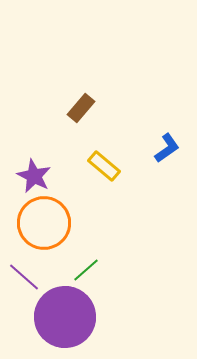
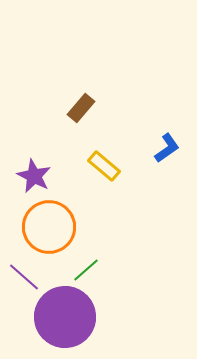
orange circle: moved 5 px right, 4 px down
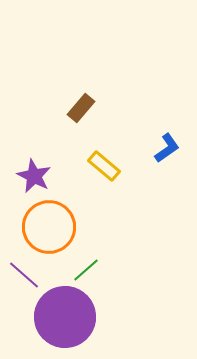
purple line: moved 2 px up
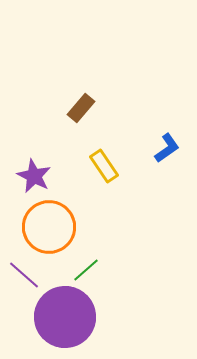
yellow rectangle: rotated 16 degrees clockwise
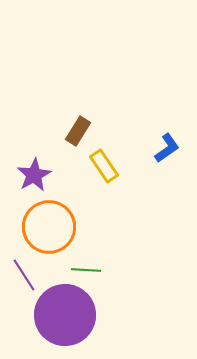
brown rectangle: moved 3 px left, 23 px down; rotated 8 degrees counterclockwise
purple star: moved 1 px up; rotated 16 degrees clockwise
green line: rotated 44 degrees clockwise
purple line: rotated 16 degrees clockwise
purple circle: moved 2 px up
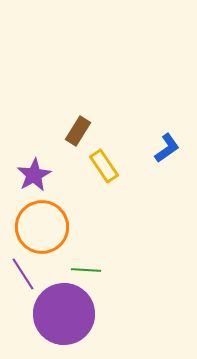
orange circle: moved 7 px left
purple line: moved 1 px left, 1 px up
purple circle: moved 1 px left, 1 px up
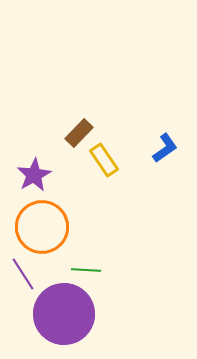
brown rectangle: moved 1 px right, 2 px down; rotated 12 degrees clockwise
blue L-shape: moved 2 px left
yellow rectangle: moved 6 px up
